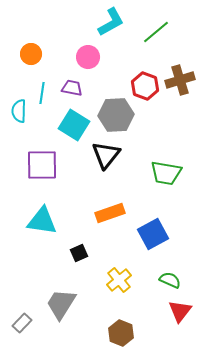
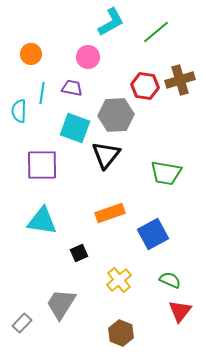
red hexagon: rotated 12 degrees counterclockwise
cyan square: moved 1 px right, 3 px down; rotated 12 degrees counterclockwise
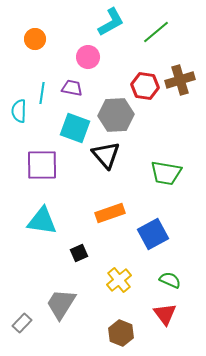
orange circle: moved 4 px right, 15 px up
black triangle: rotated 20 degrees counterclockwise
red triangle: moved 15 px left, 3 px down; rotated 15 degrees counterclockwise
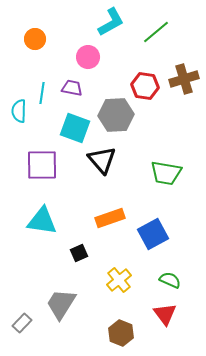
brown cross: moved 4 px right, 1 px up
black triangle: moved 4 px left, 5 px down
orange rectangle: moved 5 px down
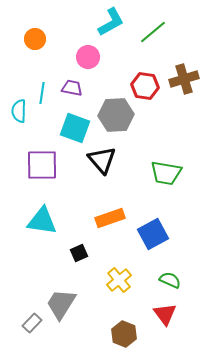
green line: moved 3 px left
gray rectangle: moved 10 px right
brown hexagon: moved 3 px right, 1 px down
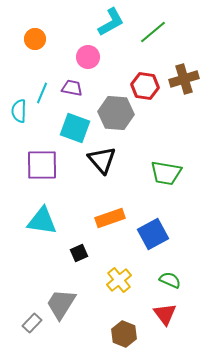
cyan line: rotated 15 degrees clockwise
gray hexagon: moved 2 px up; rotated 8 degrees clockwise
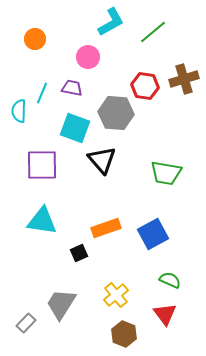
orange rectangle: moved 4 px left, 10 px down
yellow cross: moved 3 px left, 15 px down
gray rectangle: moved 6 px left
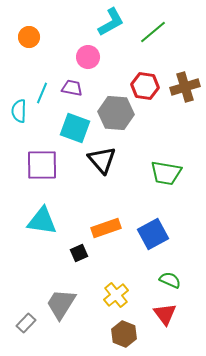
orange circle: moved 6 px left, 2 px up
brown cross: moved 1 px right, 8 px down
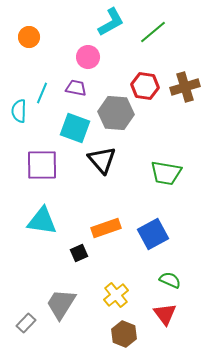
purple trapezoid: moved 4 px right
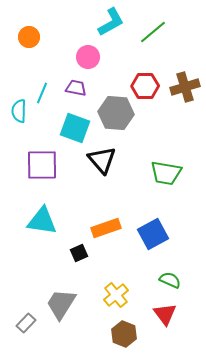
red hexagon: rotated 8 degrees counterclockwise
